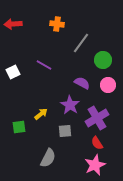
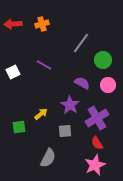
orange cross: moved 15 px left; rotated 24 degrees counterclockwise
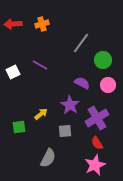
purple line: moved 4 px left
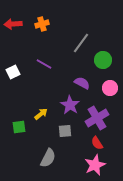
purple line: moved 4 px right, 1 px up
pink circle: moved 2 px right, 3 px down
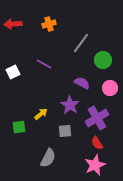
orange cross: moved 7 px right
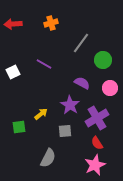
orange cross: moved 2 px right, 1 px up
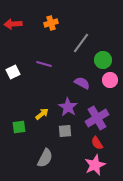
purple line: rotated 14 degrees counterclockwise
pink circle: moved 8 px up
purple star: moved 2 px left, 2 px down
yellow arrow: moved 1 px right
gray semicircle: moved 3 px left
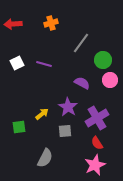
white square: moved 4 px right, 9 px up
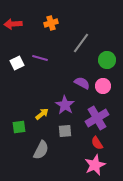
green circle: moved 4 px right
purple line: moved 4 px left, 6 px up
pink circle: moved 7 px left, 6 px down
purple star: moved 3 px left, 2 px up
gray semicircle: moved 4 px left, 8 px up
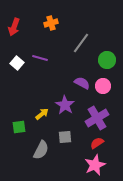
red arrow: moved 1 px right, 3 px down; rotated 66 degrees counterclockwise
white square: rotated 24 degrees counterclockwise
gray square: moved 6 px down
red semicircle: rotated 88 degrees clockwise
